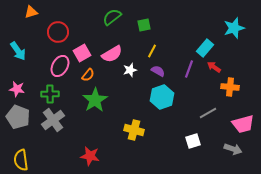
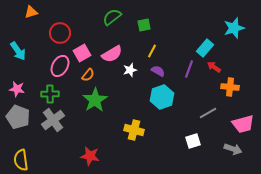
red circle: moved 2 px right, 1 px down
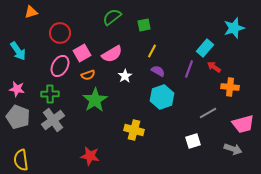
white star: moved 5 px left, 6 px down; rotated 16 degrees counterclockwise
orange semicircle: rotated 32 degrees clockwise
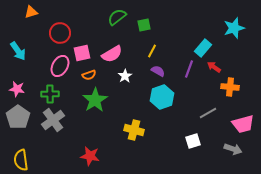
green semicircle: moved 5 px right
cyan rectangle: moved 2 px left
pink square: rotated 18 degrees clockwise
orange semicircle: moved 1 px right
gray pentagon: rotated 15 degrees clockwise
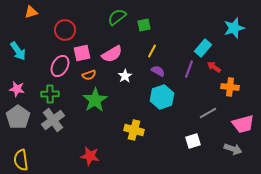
red circle: moved 5 px right, 3 px up
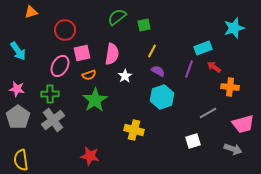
cyan rectangle: rotated 30 degrees clockwise
pink semicircle: rotated 50 degrees counterclockwise
